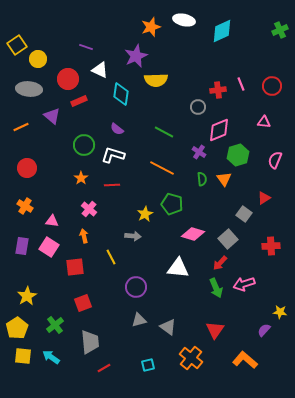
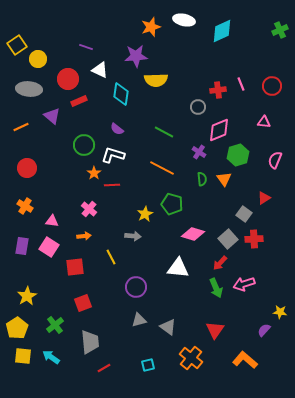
purple star at (136, 56): rotated 20 degrees clockwise
orange star at (81, 178): moved 13 px right, 5 px up
orange arrow at (84, 236): rotated 96 degrees clockwise
red cross at (271, 246): moved 17 px left, 7 px up
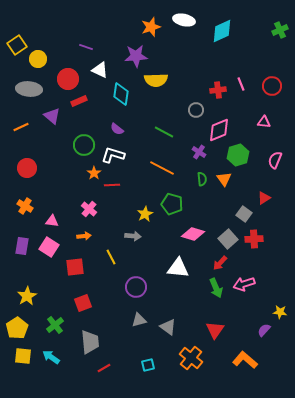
gray circle at (198, 107): moved 2 px left, 3 px down
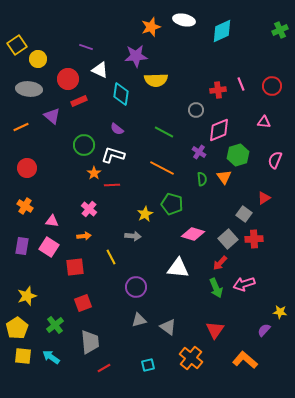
orange triangle at (224, 179): moved 2 px up
yellow star at (27, 296): rotated 12 degrees clockwise
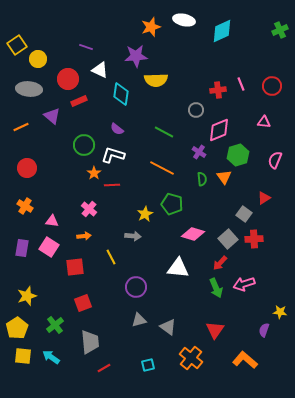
purple rectangle at (22, 246): moved 2 px down
purple semicircle at (264, 330): rotated 24 degrees counterclockwise
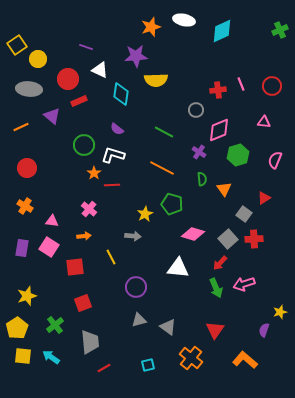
orange triangle at (224, 177): moved 12 px down
yellow star at (280, 312): rotated 24 degrees counterclockwise
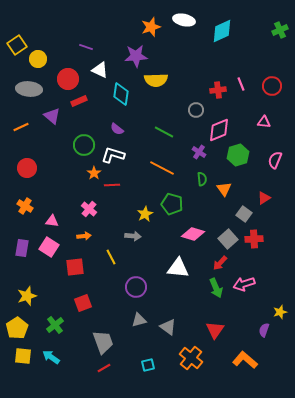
gray trapezoid at (90, 342): moved 13 px right; rotated 15 degrees counterclockwise
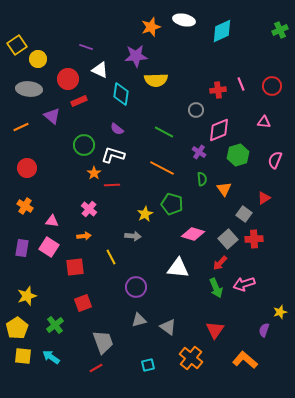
red line at (104, 368): moved 8 px left
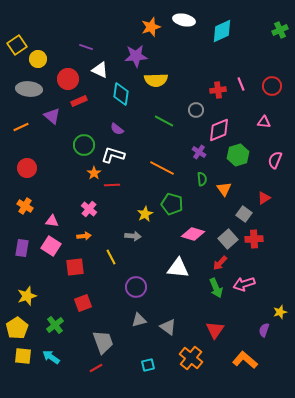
green line at (164, 132): moved 11 px up
pink square at (49, 247): moved 2 px right, 1 px up
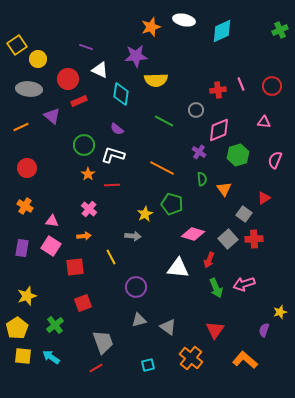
orange star at (94, 173): moved 6 px left, 1 px down
red arrow at (220, 263): moved 11 px left, 3 px up; rotated 21 degrees counterclockwise
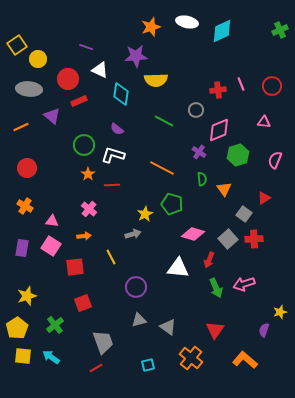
white ellipse at (184, 20): moved 3 px right, 2 px down
gray arrow at (133, 236): moved 2 px up; rotated 21 degrees counterclockwise
